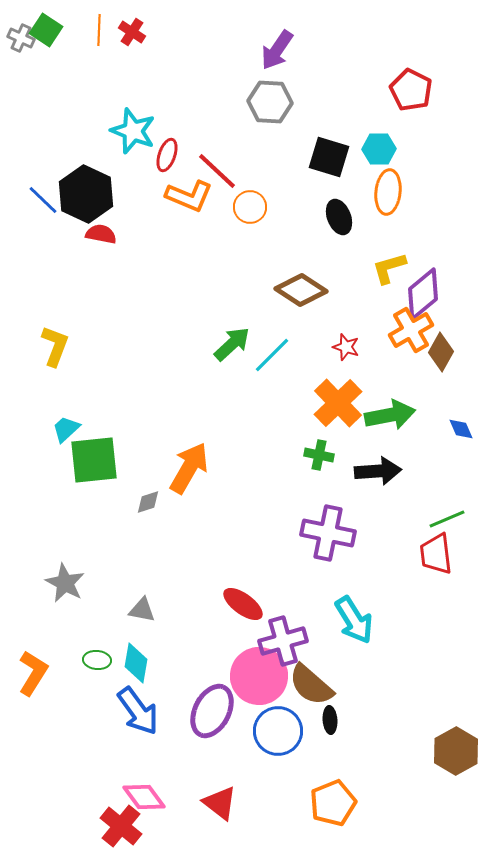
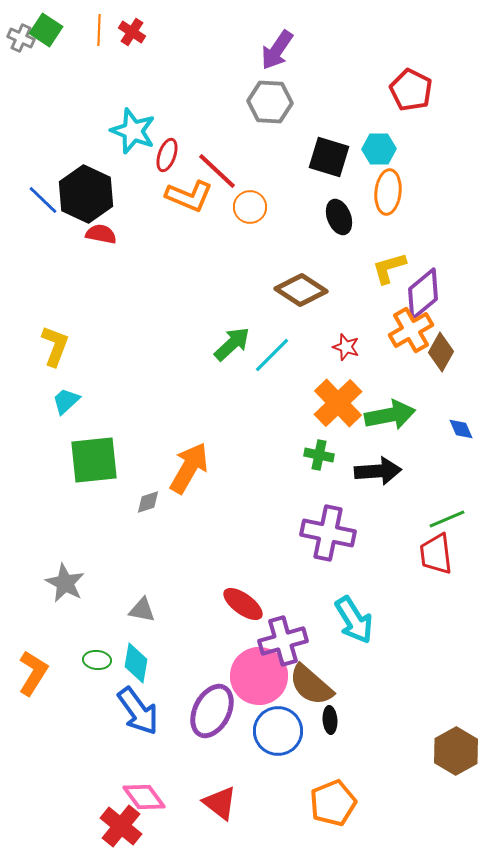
cyan trapezoid at (66, 429): moved 28 px up
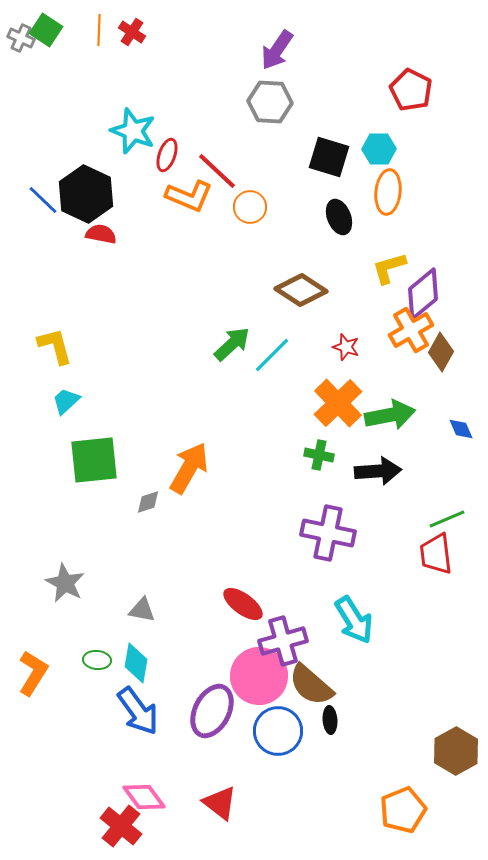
yellow L-shape at (55, 346): rotated 36 degrees counterclockwise
orange pentagon at (333, 803): moved 70 px right, 7 px down
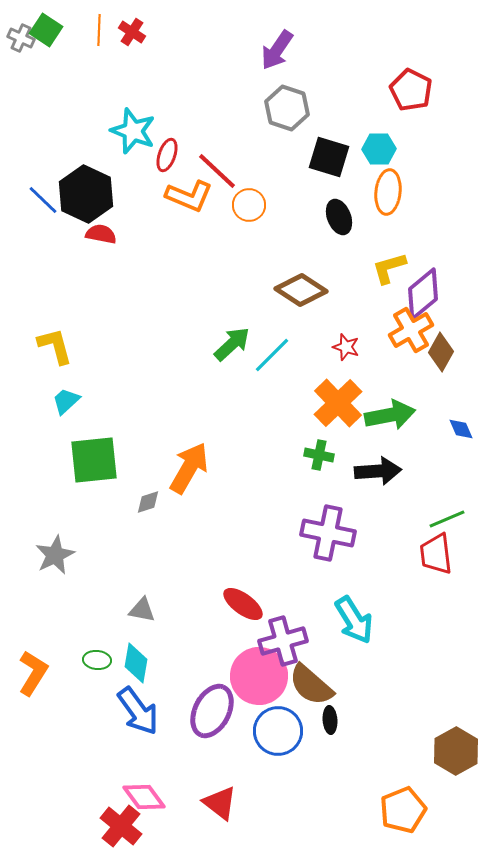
gray hexagon at (270, 102): moved 17 px right, 6 px down; rotated 15 degrees clockwise
orange circle at (250, 207): moved 1 px left, 2 px up
gray star at (65, 583): moved 10 px left, 28 px up; rotated 18 degrees clockwise
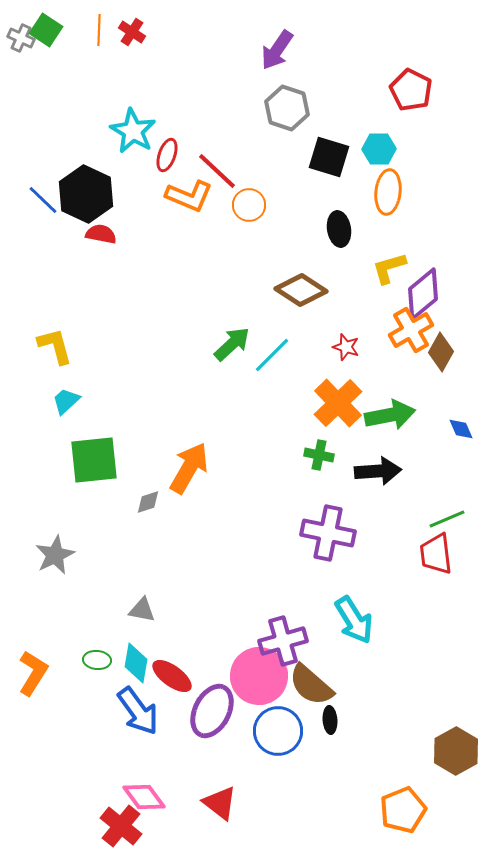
cyan star at (133, 131): rotated 9 degrees clockwise
black ellipse at (339, 217): moved 12 px down; rotated 12 degrees clockwise
red ellipse at (243, 604): moved 71 px left, 72 px down
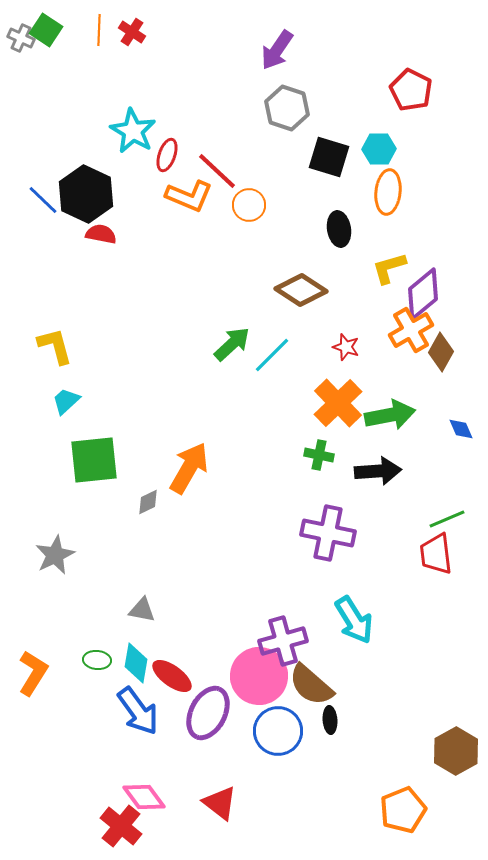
gray diamond at (148, 502): rotated 8 degrees counterclockwise
purple ellipse at (212, 711): moved 4 px left, 2 px down
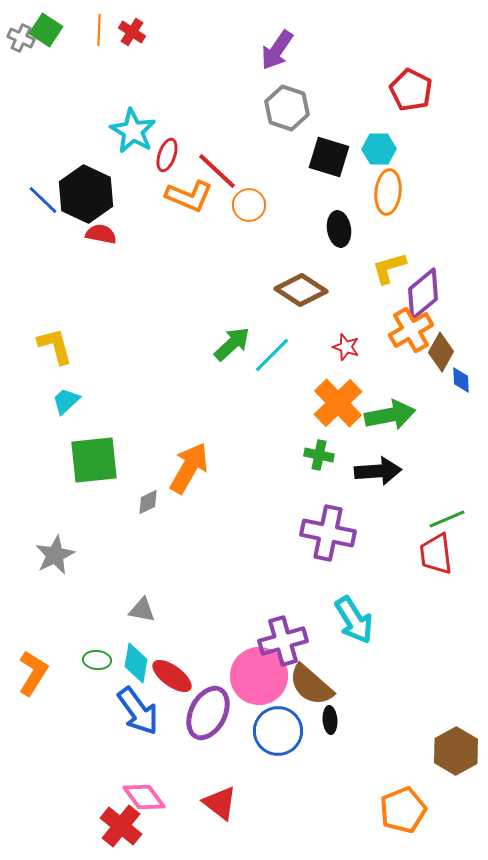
blue diamond at (461, 429): moved 49 px up; rotated 20 degrees clockwise
